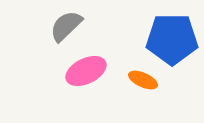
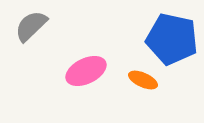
gray semicircle: moved 35 px left
blue pentagon: rotated 12 degrees clockwise
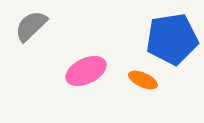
blue pentagon: rotated 21 degrees counterclockwise
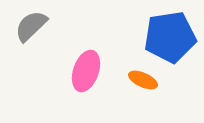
blue pentagon: moved 2 px left, 2 px up
pink ellipse: rotated 45 degrees counterclockwise
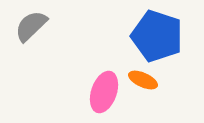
blue pentagon: moved 13 px left, 1 px up; rotated 27 degrees clockwise
pink ellipse: moved 18 px right, 21 px down
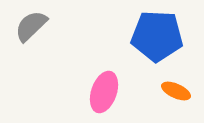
blue pentagon: rotated 15 degrees counterclockwise
orange ellipse: moved 33 px right, 11 px down
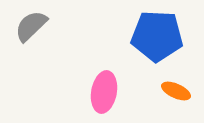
pink ellipse: rotated 9 degrees counterclockwise
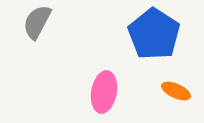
gray semicircle: moved 6 px right, 4 px up; rotated 18 degrees counterclockwise
blue pentagon: moved 3 px left, 2 px up; rotated 30 degrees clockwise
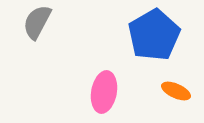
blue pentagon: moved 1 px down; rotated 9 degrees clockwise
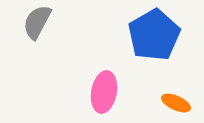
orange ellipse: moved 12 px down
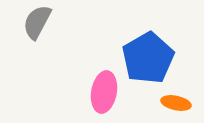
blue pentagon: moved 6 px left, 23 px down
orange ellipse: rotated 12 degrees counterclockwise
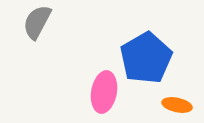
blue pentagon: moved 2 px left
orange ellipse: moved 1 px right, 2 px down
